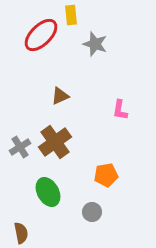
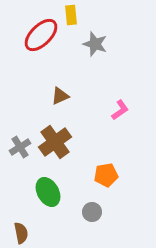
pink L-shape: rotated 135 degrees counterclockwise
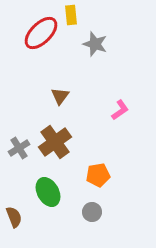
red ellipse: moved 2 px up
brown triangle: rotated 30 degrees counterclockwise
gray cross: moved 1 px left, 1 px down
orange pentagon: moved 8 px left
brown semicircle: moved 7 px left, 16 px up; rotated 10 degrees counterclockwise
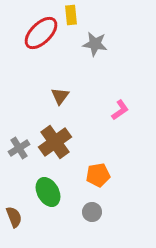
gray star: rotated 10 degrees counterclockwise
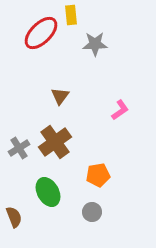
gray star: rotated 10 degrees counterclockwise
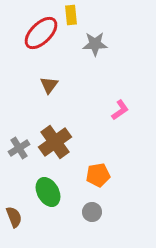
brown triangle: moved 11 px left, 11 px up
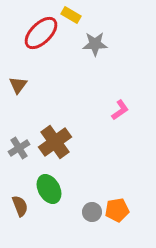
yellow rectangle: rotated 54 degrees counterclockwise
brown triangle: moved 31 px left
orange pentagon: moved 19 px right, 35 px down
green ellipse: moved 1 px right, 3 px up
brown semicircle: moved 6 px right, 11 px up
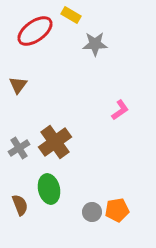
red ellipse: moved 6 px left, 2 px up; rotated 9 degrees clockwise
green ellipse: rotated 16 degrees clockwise
brown semicircle: moved 1 px up
